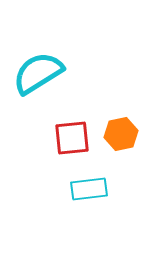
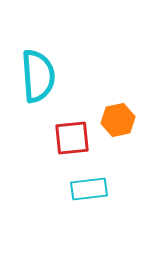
cyan semicircle: moved 3 px down; rotated 118 degrees clockwise
orange hexagon: moved 3 px left, 14 px up
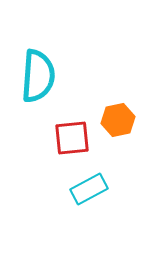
cyan semicircle: rotated 8 degrees clockwise
cyan rectangle: rotated 21 degrees counterclockwise
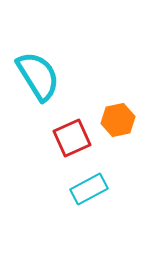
cyan semicircle: rotated 36 degrees counterclockwise
red square: rotated 18 degrees counterclockwise
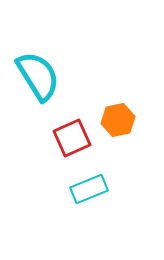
cyan rectangle: rotated 6 degrees clockwise
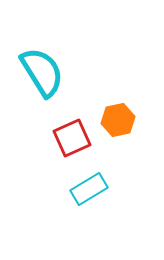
cyan semicircle: moved 4 px right, 4 px up
cyan rectangle: rotated 9 degrees counterclockwise
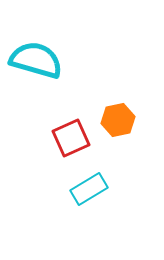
cyan semicircle: moved 6 px left, 12 px up; rotated 42 degrees counterclockwise
red square: moved 1 px left
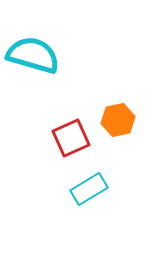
cyan semicircle: moved 3 px left, 5 px up
